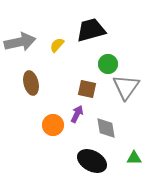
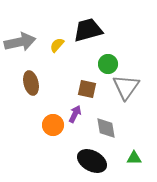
black trapezoid: moved 3 px left
purple arrow: moved 2 px left
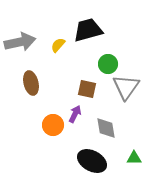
yellow semicircle: moved 1 px right
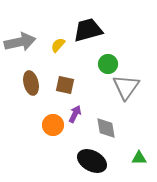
brown square: moved 22 px left, 4 px up
green triangle: moved 5 px right
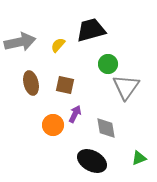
black trapezoid: moved 3 px right
green triangle: rotated 21 degrees counterclockwise
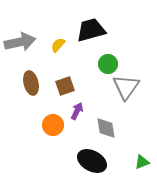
brown square: moved 1 px down; rotated 30 degrees counterclockwise
purple arrow: moved 2 px right, 3 px up
green triangle: moved 3 px right, 4 px down
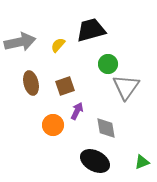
black ellipse: moved 3 px right
